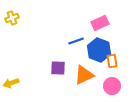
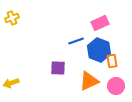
orange triangle: moved 5 px right, 6 px down
pink circle: moved 4 px right
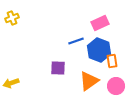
orange triangle: rotated 10 degrees counterclockwise
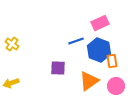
yellow cross: moved 26 px down; rotated 32 degrees counterclockwise
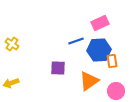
blue hexagon: rotated 25 degrees counterclockwise
pink circle: moved 5 px down
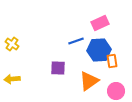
yellow arrow: moved 1 px right, 4 px up; rotated 14 degrees clockwise
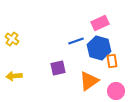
yellow cross: moved 5 px up
blue hexagon: moved 2 px up; rotated 20 degrees clockwise
purple square: rotated 14 degrees counterclockwise
yellow arrow: moved 2 px right, 3 px up
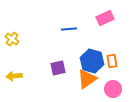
pink rectangle: moved 5 px right, 5 px up
blue line: moved 7 px left, 12 px up; rotated 14 degrees clockwise
blue hexagon: moved 7 px left, 13 px down
orange triangle: moved 2 px left, 2 px up
pink circle: moved 3 px left, 2 px up
